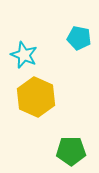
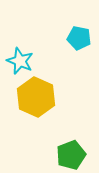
cyan star: moved 4 px left, 6 px down
green pentagon: moved 4 px down; rotated 20 degrees counterclockwise
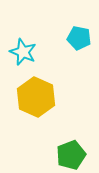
cyan star: moved 3 px right, 9 px up
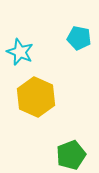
cyan star: moved 3 px left
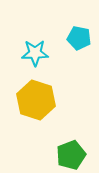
cyan star: moved 15 px right, 1 px down; rotated 24 degrees counterclockwise
yellow hexagon: moved 3 px down; rotated 6 degrees counterclockwise
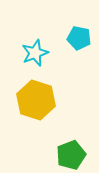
cyan star: rotated 20 degrees counterclockwise
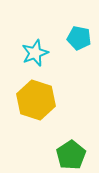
green pentagon: rotated 12 degrees counterclockwise
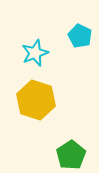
cyan pentagon: moved 1 px right, 2 px up; rotated 15 degrees clockwise
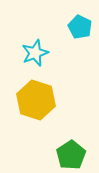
cyan pentagon: moved 9 px up
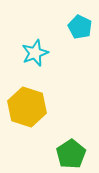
yellow hexagon: moved 9 px left, 7 px down
green pentagon: moved 1 px up
